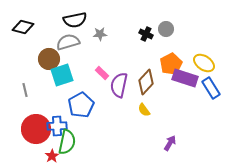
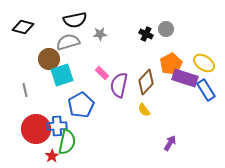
blue rectangle: moved 5 px left, 2 px down
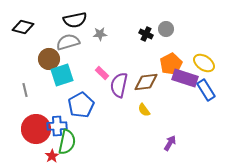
brown diamond: rotated 40 degrees clockwise
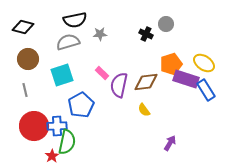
gray circle: moved 5 px up
brown circle: moved 21 px left
orange pentagon: rotated 10 degrees clockwise
purple rectangle: moved 1 px right, 1 px down
red circle: moved 2 px left, 3 px up
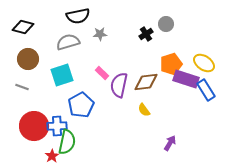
black semicircle: moved 3 px right, 4 px up
black cross: rotated 32 degrees clockwise
gray line: moved 3 px left, 3 px up; rotated 56 degrees counterclockwise
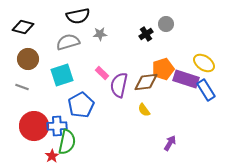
orange pentagon: moved 8 px left, 5 px down
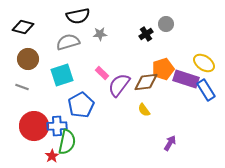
purple semicircle: rotated 25 degrees clockwise
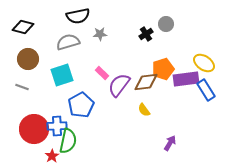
purple rectangle: rotated 25 degrees counterclockwise
red circle: moved 3 px down
green semicircle: moved 1 px right, 1 px up
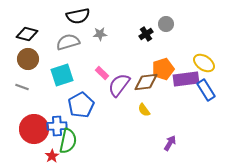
black diamond: moved 4 px right, 7 px down
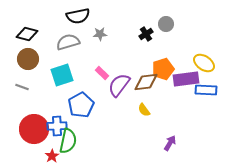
blue rectangle: rotated 55 degrees counterclockwise
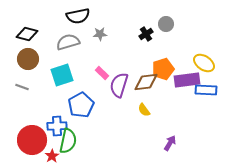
purple rectangle: moved 1 px right, 1 px down
purple semicircle: rotated 20 degrees counterclockwise
red circle: moved 2 px left, 11 px down
